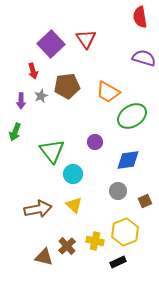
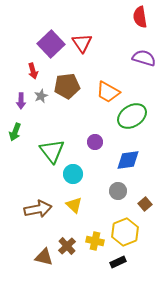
red triangle: moved 4 px left, 4 px down
brown square: moved 3 px down; rotated 16 degrees counterclockwise
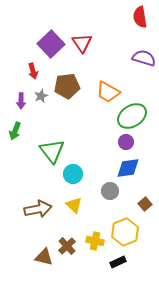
green arrow: moved 1 px up
purple circle: moved 31 px right
blue diamond: moved 8 px down
gray circle: moved 8 px left
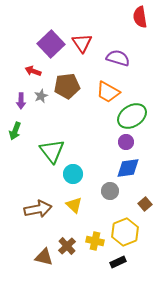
purple semicircle: moved 26 px left
red arrow: rotated 126 degrees clockwise
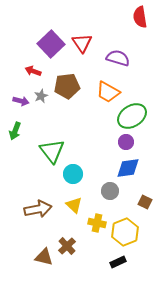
purple arrow: rotated 77 degrees counterclockwise
brown square: moved 2 px up; rotated 24 degrees counterclockwise
yellow cross: moved 2 px right, 18 px up
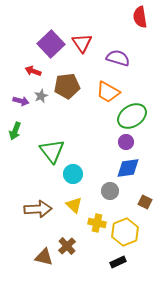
brown arrow: rotated 8 degrees clockwise
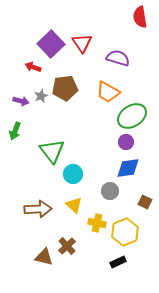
red arrow: moved 4 px up
brown pentagon: moved 2 px left, 2 px down
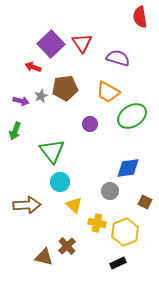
purple circle: moved 36 px left, 18 px up
cyan circle: moved 13 px left, 8 px down
brown arrow: moved 11 px left, 4 px up
black rectangle: moved 1 px down
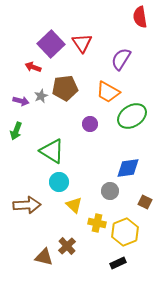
purple semicircle: moved 3 px right, 1 px down; rotated 75 degrees counterclockwise
green arrow: moved 1 px right
green triangle: rotated 20 degrees counterclockwise
cyan circle: moved 1 px left
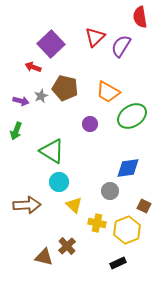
red triangle: moved 13 px right, 6 px up; rotated 20 degrees clockwise
purple semicircle: moved 13 px up
brown pentagon: rotated 20 degrees clockwise
brown square: moved 1 px left, 4 px down
yellow hexagon: moved 2 px right, 2 px up
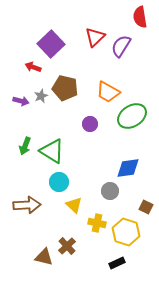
green arrow: moved 9 px right, 15 px down
brown square: moved 2 px right, 1 px down
yellow hexagon: moved 1 px left, 2 px down; rotated 20 degrees counterclockwise
black rectangle: moved 1 px left
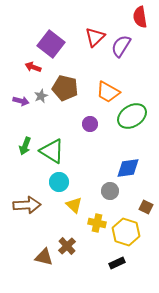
purple square: rotated 8 degrees counterclockwise
